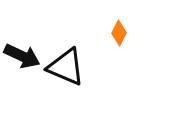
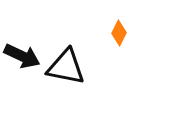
black triangle: rotated 12 degrees counterclockwise
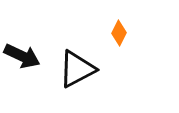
black triangle: moved 11 px right, 2 px down; rotated 39 degrees counterclockwise
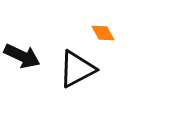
orange diamond: moved 16 px left; rotated 55 degrees counterclockwise
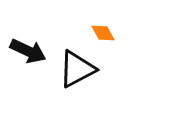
black arrow: moved 6 px right, 5 px up
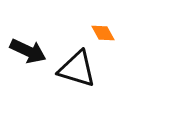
black triangle: rotated 45 degrees clockwise
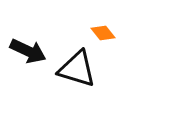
orange diamond: rotated 10 degrees counterclockwise
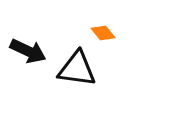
black triangle: rotated 9 degrees counterclockwise
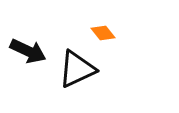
black triangle: rotated 33 degrees counterclockwise
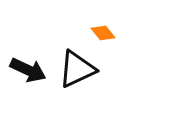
black arrow: moved 19 px down
